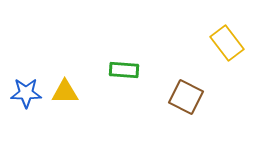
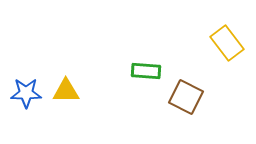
green rectangle: moved 22 px right, 1 px down
yellow triangle: moved 1 px right, 1 px up
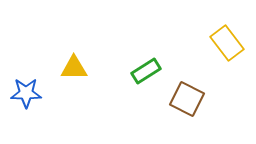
green rectangle: rotated 36 degrees counterclockwise
yellow triangle: moved 8 px right, 23 px up
brown square: moved 1 px right, 2 px down
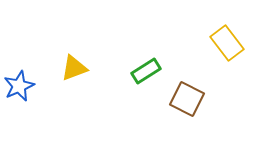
yellow triangle: rotated 20 degrees counterclockwise
blue star: moved 7 px left, 7 px up; rotated 24 degrees counterclockwise
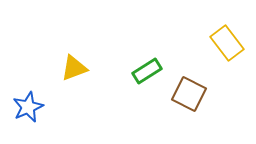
green rectangle: moved 1 px right
blue star: moved 9 px right, 21 px down
brown square: moved 2 px right, 5 px up
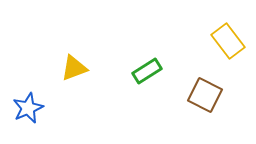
yellow rectangle: moved 1 px right, 2 px up
brown square: moved 16 px right, 1 px down
blue star: moved 1 px down
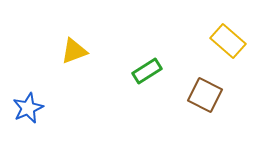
yellow rectangle: rotated 12 degrees counterclockwise
yellow triangle: moved 17 px up
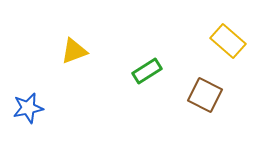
blue star: rotated 12 degrees clockwise
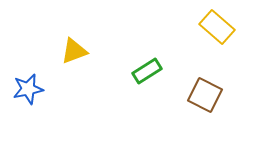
yellow rectangle: moved 11 px left, 14 px up
blue star: moved 19 px up
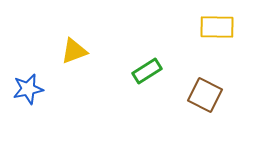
yellow rectangle: rotated 40 degrees counterclockwise
